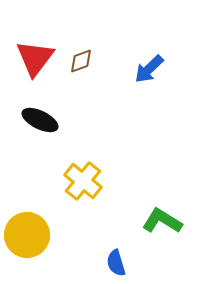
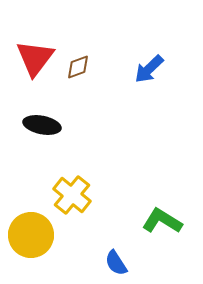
brown diamond: moved 3 px left, 6 px down
black ellipse: moved 2 px right, 5 px down; rotated 15 degrees counterclockwise
yellow cross: moved 11 px left, 14 px down
yellow circle: moved 4 px right
blue semicircle: rotated 16 degrees counterclockwise
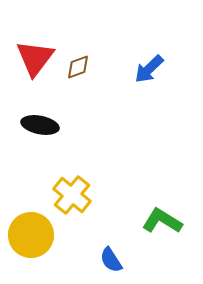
black ellipse: moved 2 px left
blue semicircle: moved 5 px left, 3 px up
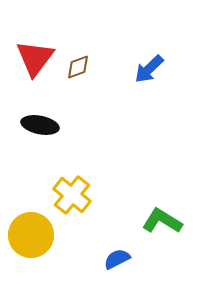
blue semicircle: moved 6 px right, 1 px up; rotated 96 degrees clockwise
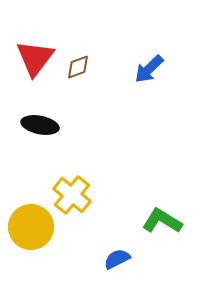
yellow circle: moved 8 px up
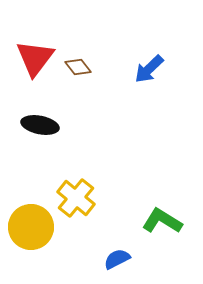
brown diamond: rotated 72 degrees clockwise
yellow cross: moved 4 px right, 3 px down
